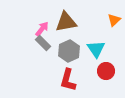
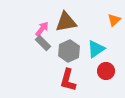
cyan triangle: rotated 30 degrees clockwise
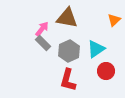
brown triangle: moved 1 px right, 4 px up; rotated 20 degrees clockwise
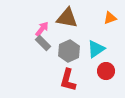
orange triangle: moved 4 px left, 2 px up; rotated 24 degrees clockwise
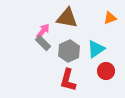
pink arrow: moved 1 px right, 2 px down
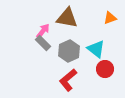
cyan triangle: rotated 48 degrees counterclockwise
red circle: moved 1 px left, 2 px up
red L-shape: rotated 35 degrees clockwise
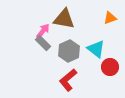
brown triangle: moved 3 px left, 1 px down
red circle: moved 5 px right, 2 px up
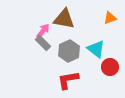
red L-shape: rotated 30 degrees clockwise
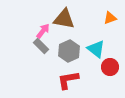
gray rectangle: moved 2 px left, 3 px down
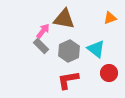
red circle: moved 1 px left, 6 px down
